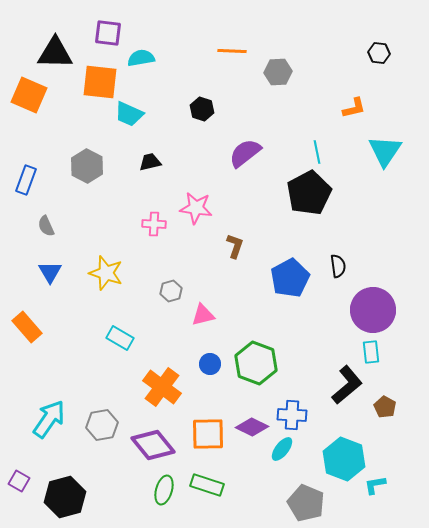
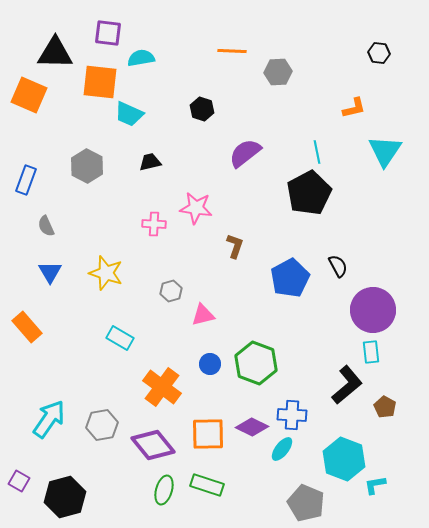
black semicircle at (338, 266): rotated 20 degrees counterclockwise
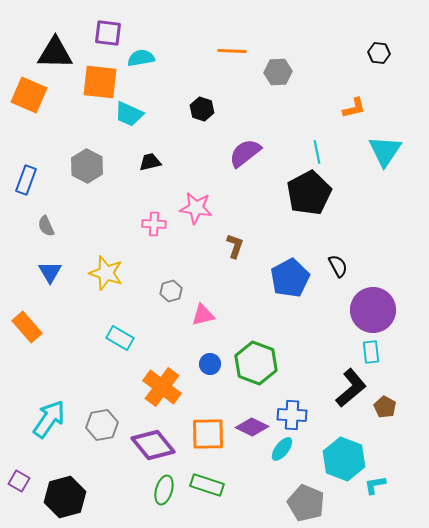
black L-shape at (347, 385): moved 4 px right, 3 px down
